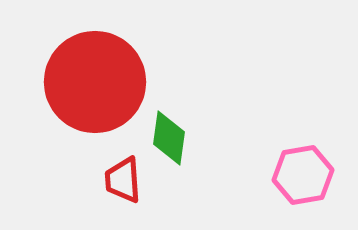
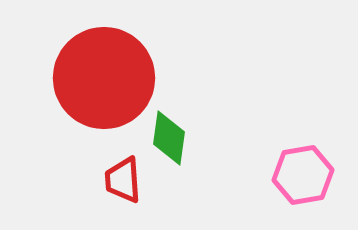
red circle: moved 9 px right, 4 px up
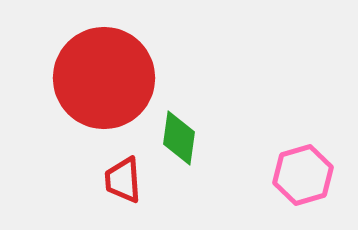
green diamond: moved 10 px right
pink hexagon: rotated 6 degrees counterclockwise
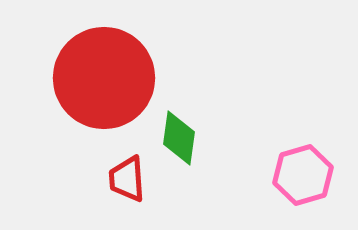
red trapezoid: moved 4 px right, 1 px up
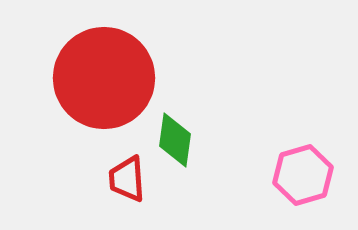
green diamond: moved 4 px left, 2 px down
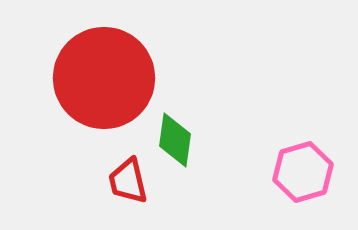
pink hexagon: moved 3 px up
red trapezoid: moved 1 px right, 2 px down; rotated 9 degrees counterclockwise
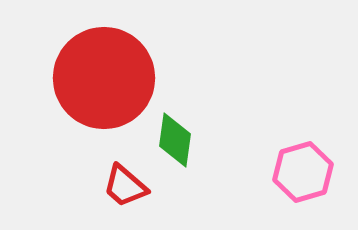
red trapezoid: moved 3 px left, 5 px down; rotated 36 degrees counterclockwise
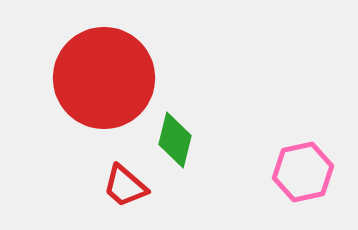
green diamond: rotated 6 degrees clockwise
pink hexagon: rotated 4 degrees clockwise
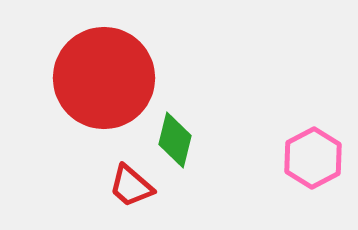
pink hexagon: moved 10 px right, 14 px up; rotated 16 degrees counterclockwise
red trapezoid: moved 6 px right
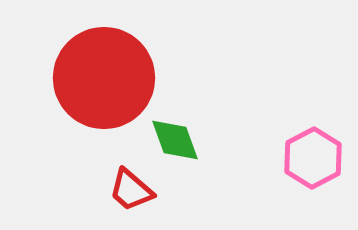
green diamond: rotated 34 degrees counterclockwise
red trapezoid: moved 4 px down
